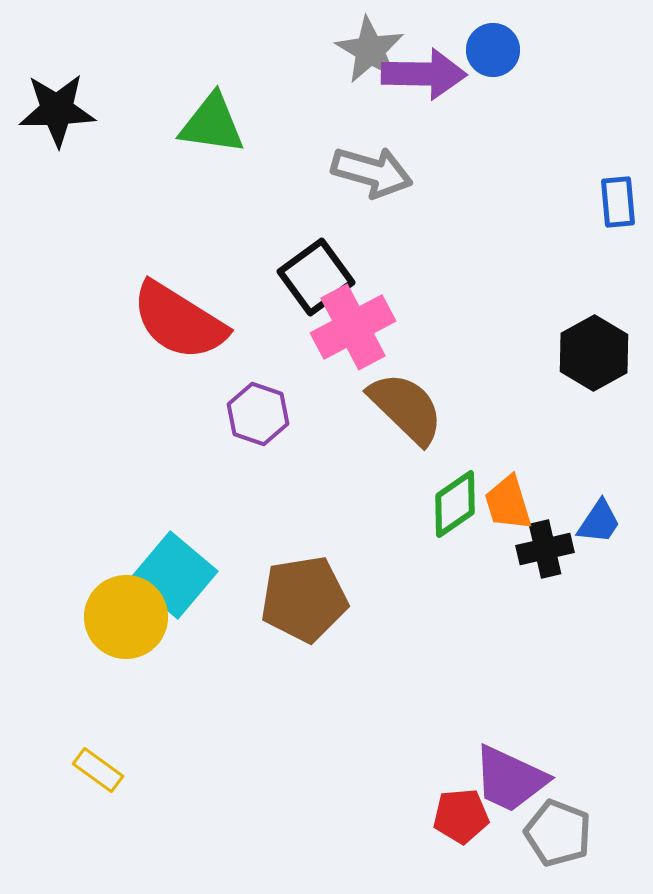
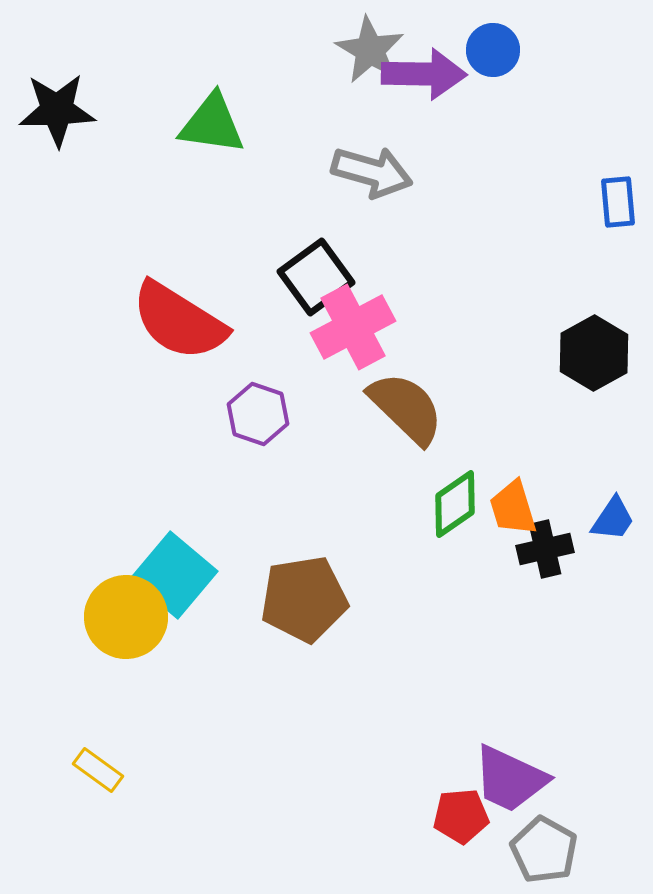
orange trapezoid: moved 5 px right, 5 px down
blue trapezoid: moved 14 px right, 3 px up
gray pentagon: moved 14 px left, 17 px down; rotated 8 degrees clockwise
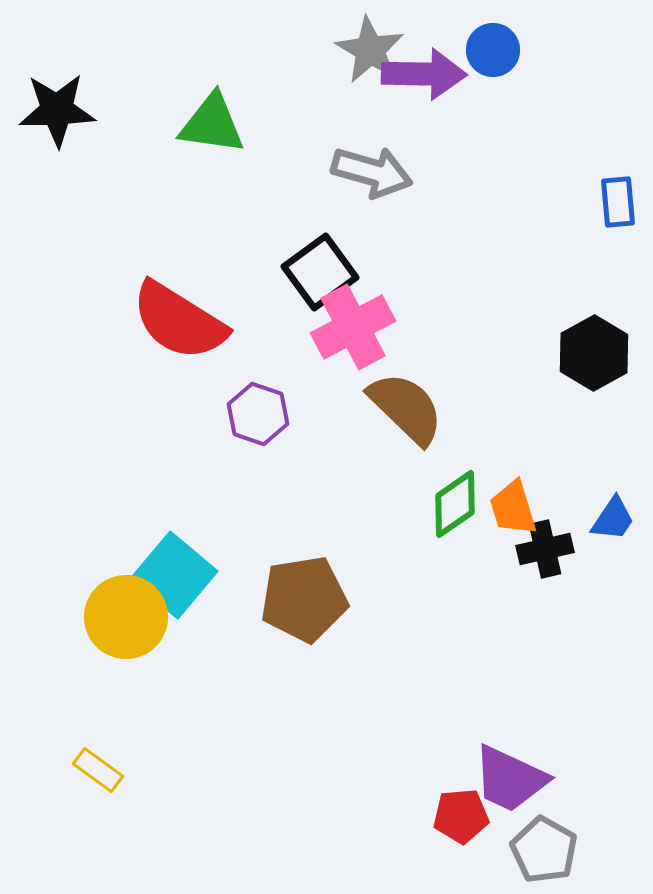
black square: moved 4 px right, 5 px up
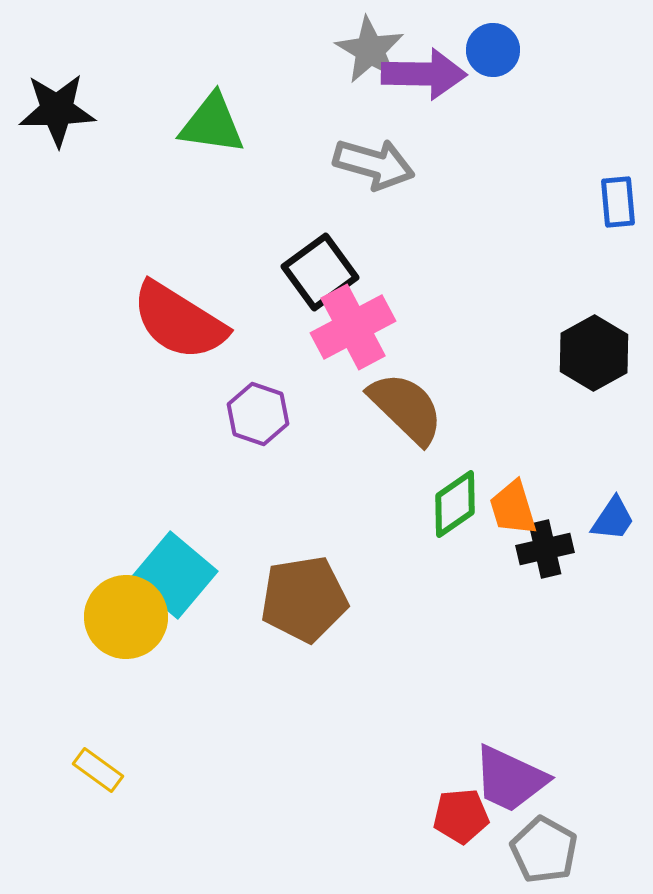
gray arrow: moved 2 px right, 8 px up
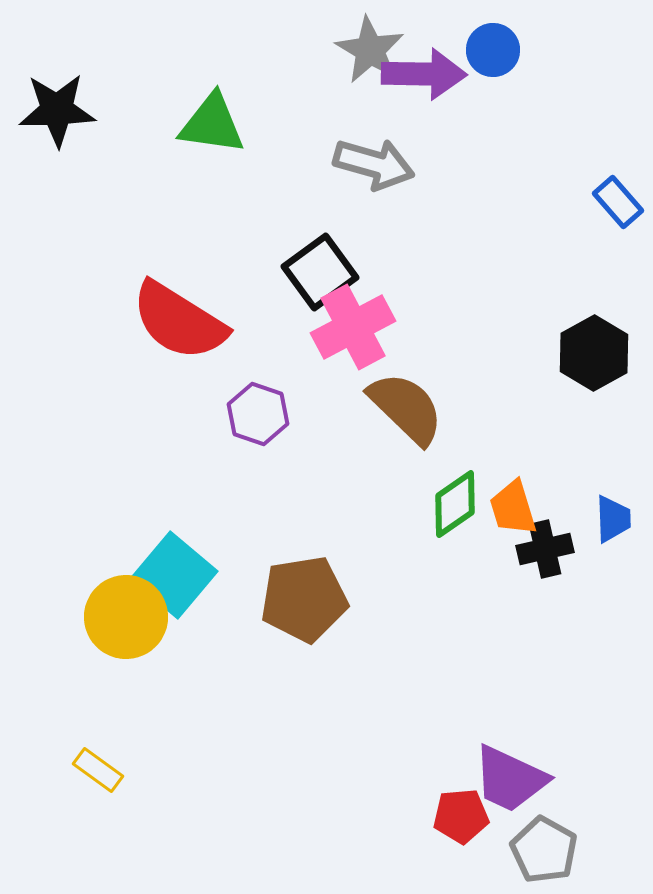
blue rectangle: rotated 36 degrees counterclockwise
blue trapezoid: rotated 36 degrees counterclockwise
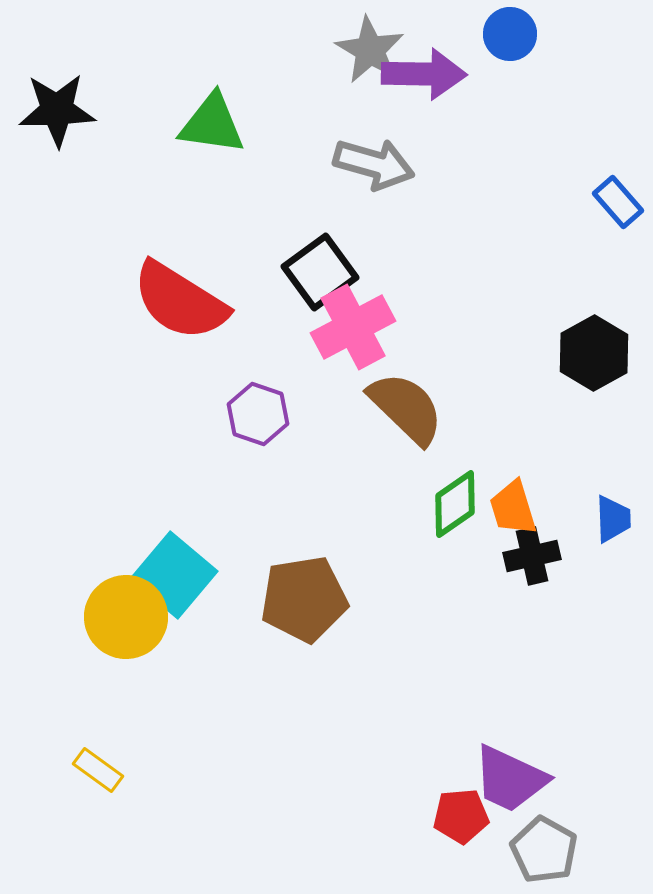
blue circle: moved 17 px right, 16 px up
red semicircle: moved 1 px right, 20 px up
black cross: moved 13 px left, 7 px down
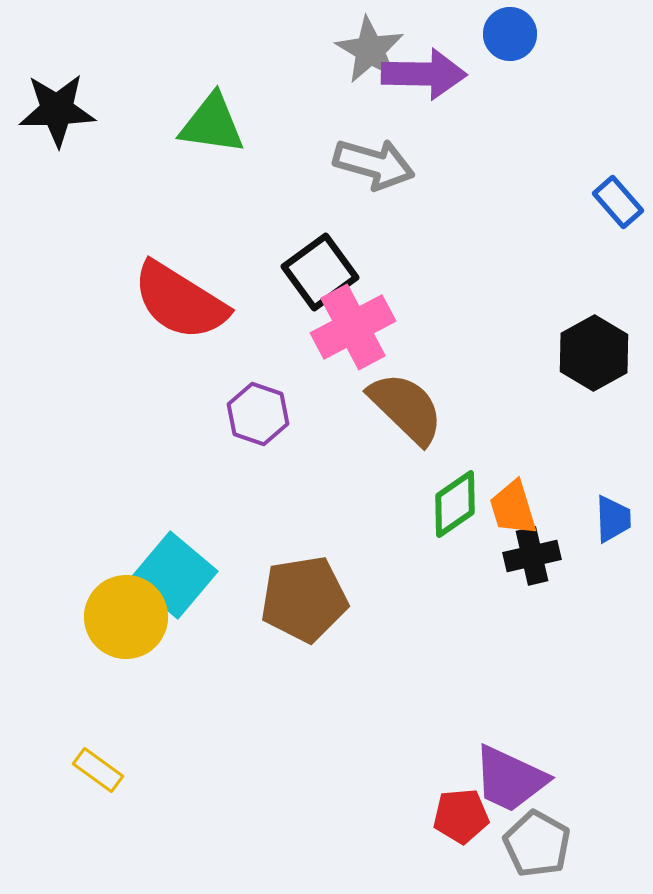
gray pentagon: moved 7 px left, 6 px up
